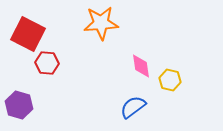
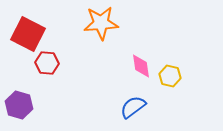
yellow hexagon: moved 4 px up
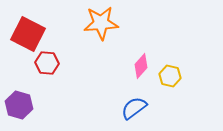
pink diamond: rotated 50 degrees clockwise
blue semicircle: moved 1 px right, 1 px down
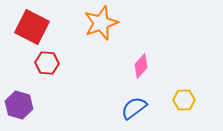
orange star: rotated 16 degrees counterclockwise
red square: moved 4 px right, 7 px up
yellow hexagon: moved 14 px right, 24 px down; rotated 15 degrees counterclockwise
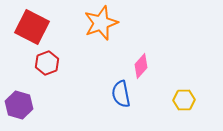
red hexagon: rotated 25 degrees counterclockwise
blue semicircle: moved 13 px left, 14 px up; rotated 64 degrees counterclockwise
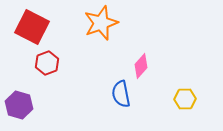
yellow hexagon: moved 1 px right, 1 px up
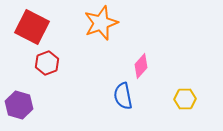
blue semicircle: moved 2 px right, 2 px down
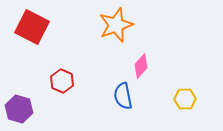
orange star: moved 15 px right, 2 px down
red hexagon: moved 15 px right, 18 px down; rotated 15 degrees counterclockwise
purple hexagon: moved 4 px down
